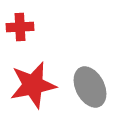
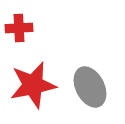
red cross: moved 1 px left, 1 px down
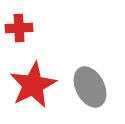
red star: rotated 15 degrees counterclockwise
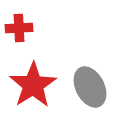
red star: rotated 6 degrees counterclockwise
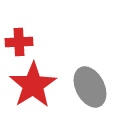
red cross: moved 14 px down
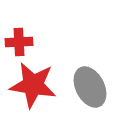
red star: rotated 30 degrees counterclockwise
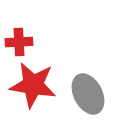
gray ellipse: moved 2 px left, 7 px down
